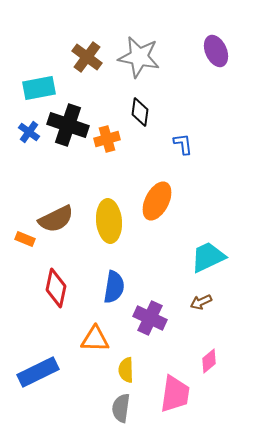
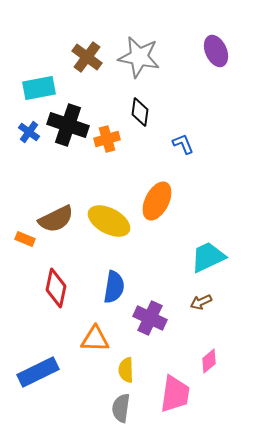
blue L-shape: rotated 15 degrees counterclockwise
yellow ellipse: rotated 57 degrees counterclockwise
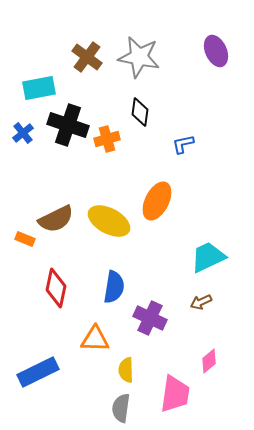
blue cross: moved 6 px left, 1 px down; rotated 15 degrees clockwise
blue L-shape: rotated 80 degrees counterclockwise
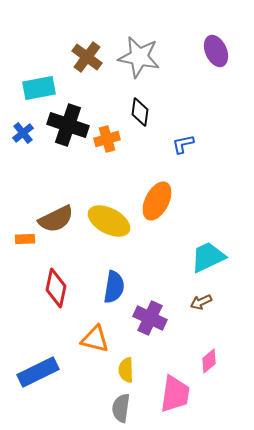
orange rectangle: rotated 24 degrees counterclockwise
orange triangle: rotated 12 degrees clockwise
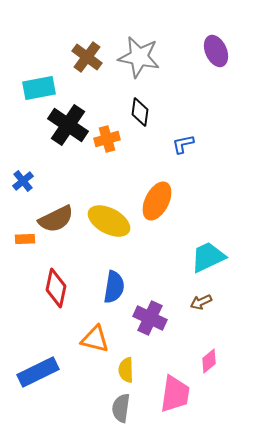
black cross: rotated 15 degrees clockwise
blue cross: moved 48 px down
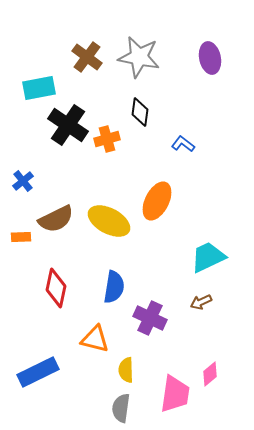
purple ellipse: moved 6 px left, 7 px down; rotated 12 degrees clockwise
blue L-shape: rotated 50 degrees clockwise
orange rectangle: moved 4 px left, 2 px up
pink diamond: moved 1 px right, 13 px down
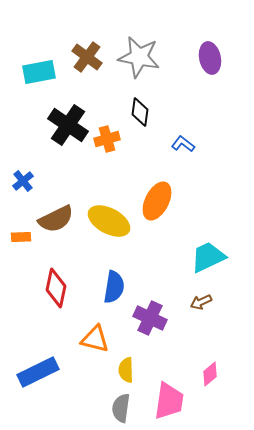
cyan rectangle: moved 16 px up
pink trapezoid: moved 6 px left, 7 px down
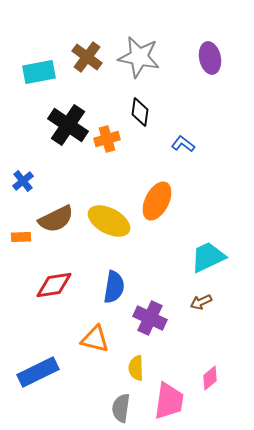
red diamond: moved 2 px left, 3 px up; rotated 69 degrees clockwise
yellow semicircle: moved 10 px right, 2 px up
pink diamond: moved 4 px down
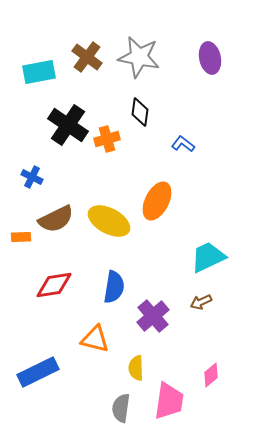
blue cross: moved 9 px right, 4 px up; rotated 25 degrees counterclockwise
purple cross: moved 3 px right, 2 px up; rotated 24 degrees clockwise
pink diamond: moved 1 px right, 3 px up
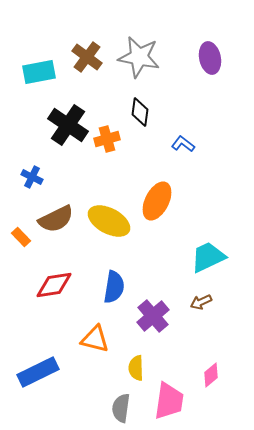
orange rectangle: rotated 48 degrees clockwise
